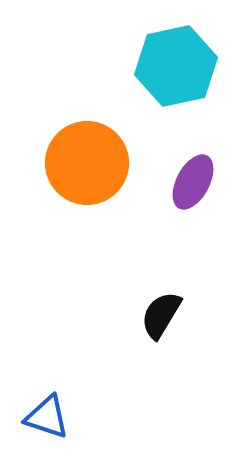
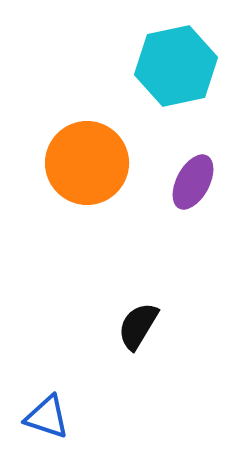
black semicircle: moved 23 px left, 11 px down
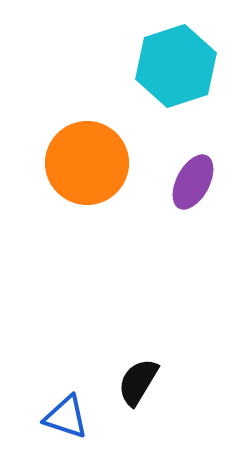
cyan hexagon: rotated 6 degrees counterclockwise
black semicircle: moved 56 px down
blue triangle: moved 19 px right
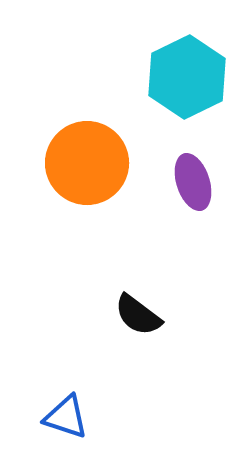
cyan hexagon: moved 11 px right, 11 px down; rotated 8 degrees counterclockwise
purple ellipse: rotated 46 degrees counterclockwise
black semicircle: moved 67 px up; rotated 84 degrees counterclockwise
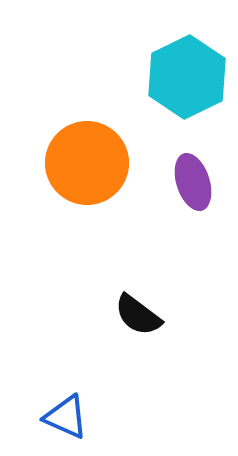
blue triangle: rotated 6 degrees clockwise
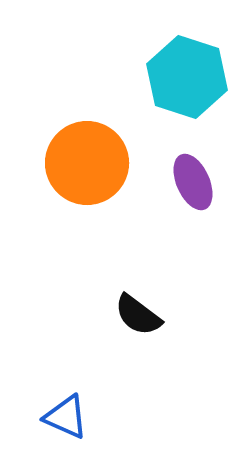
cyan hexagon: rotated 16 degrees counterclockwise
purple ellipse: rotated 6 degrees counterclockwise
